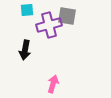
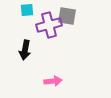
pink arrow: moved 3 px up; rotated 66 degrees clockwise
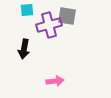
black arrow: moved 1 px left, 1 px up
pink arrow: moved 2 px right
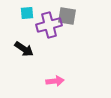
cyan square: moved 3 px down
black arrow: rotated 66 degrees counterclockwise
